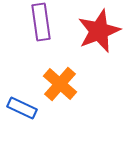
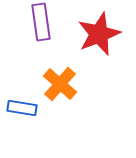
red star: moved 3 px down
blue rectangle: rotated 16 degrees counterclockwise
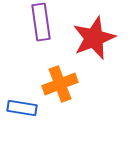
red star: moved 5 px left, 4 px down
orange cross: rotated 28 degrees clockwise
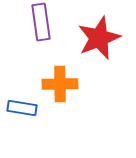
red star: moved 5 px right
orange cross: rotated 20 degrees clockwise
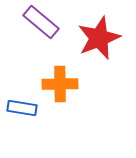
purple rectangle: rotated 42 degrees counterclockwise
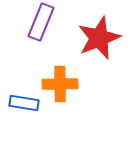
purple rectangle: rotated 72 degrees clockwise
blue rectangle: moved 2 px right, 5 px up
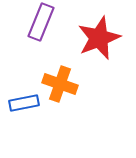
orange cross: rotated 20 degrees clockwise
blue rectangle: rotated 20 degrees counterclockwise
